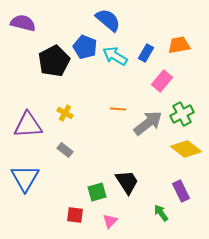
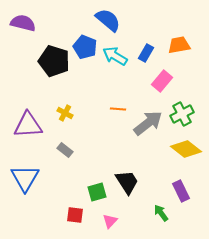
black pentagon: rotated 28 degrees counterclockwise
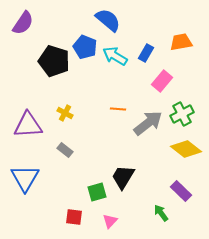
purple semicircle: rotated 110 degrees clockwise
orange trapezoid: moved 2 px right, 3 px up
black trapezoid: moved 4 px left, 5 px up; rotated 116 degrees counterclockwise
purple rectangle: rotated 20 degrees counterclockwise
red square: moved 1 px left, 2 px down
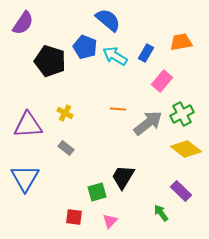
black pentagon: moved 4 px left
gray rectangle: moved 1 px right, 2 px up
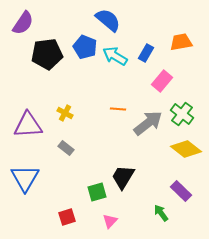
black pentagon: moved 3 px left, 7 px up; rotated 24 degrees counterclockwise
green cross: rotated 25 degrees counterclockwise
red square: moved 7 px left; rotated 24 degrees counterclockwise
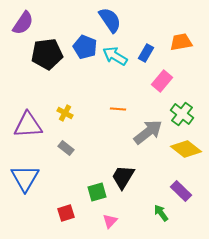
blue semicircle: moved 2 px right; rotated 16 degrees clockwise
gray arrow: moved 9 px down
red square: moved 1 px left, 4 px up
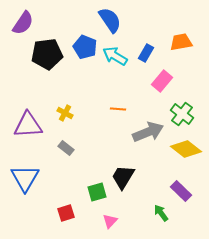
gray arrow: rotated 16 degrees clockwise
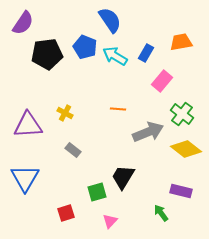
gray rectangle: moved 7 px right, 2 px down
purple rectangle: rotated 30 degrees counterclockwise
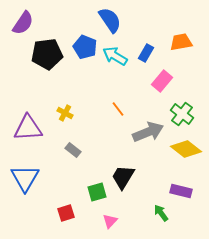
orange line: rotated 49 degrees clockwise
purple triangle: moved 3 px down
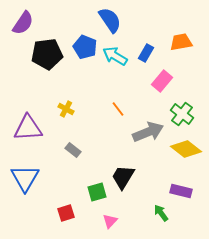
yellow cross: moved 1 px right, 4 px up
